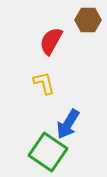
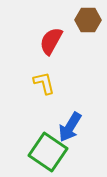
blue arrow: moved 2 px right, 3 px down
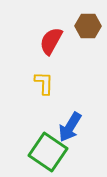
brown hexagon: moved 6 px down
yellow L-shape: rotated 15 degrees clockwise
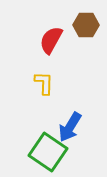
brown hexagon: moved 2 px left, 1 px up
red semicircle: moved 1 px up
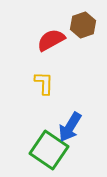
brown hexagon: moved 3 px left; rotated 20 degrees counterclockwise
red semicircle: rotated 32 degrees clockwise
green square: moved 1 px right, 2 px up
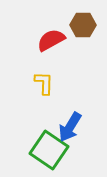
brown hexagon: rotated 20 degrees clockwise
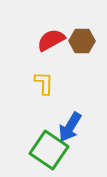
brown hexagon: moved 1 px left, 16 px down
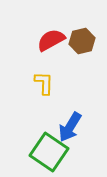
brown hexagon: rotated 15 degrees counterclockwise
green square: moved 2 px down
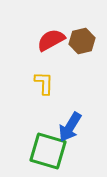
green square: moved 1 px left, 1 px up; rotated 18 degrees counterclockwise
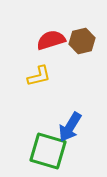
red semicircle: rotated 12 degrees clockwise
yellow L-shape: moved 5 px left, 7 px up; rotated 75 degrees clockwise
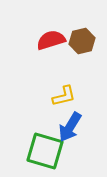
yellow L-shape: moved 25 px right, 20 px down
green square: moved 3 px left
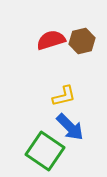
blue arrow: rotated 76 degrees counterclockwise
green square: rotated 18 degrees clockwise
